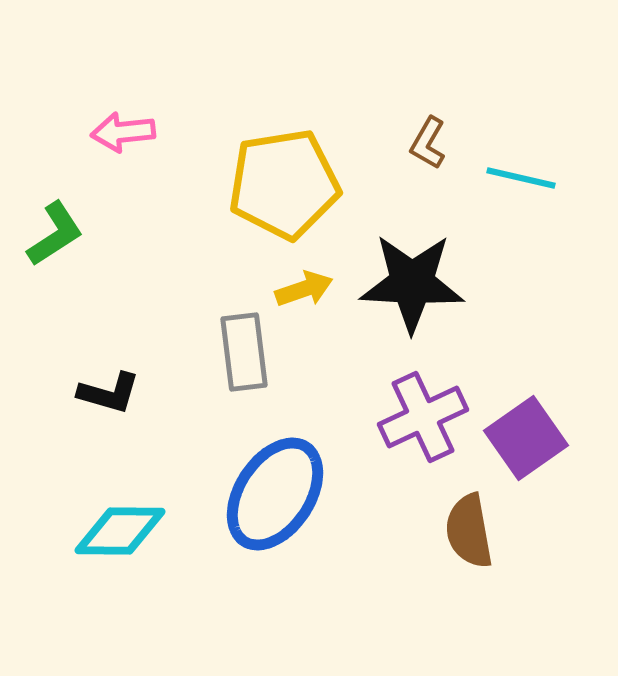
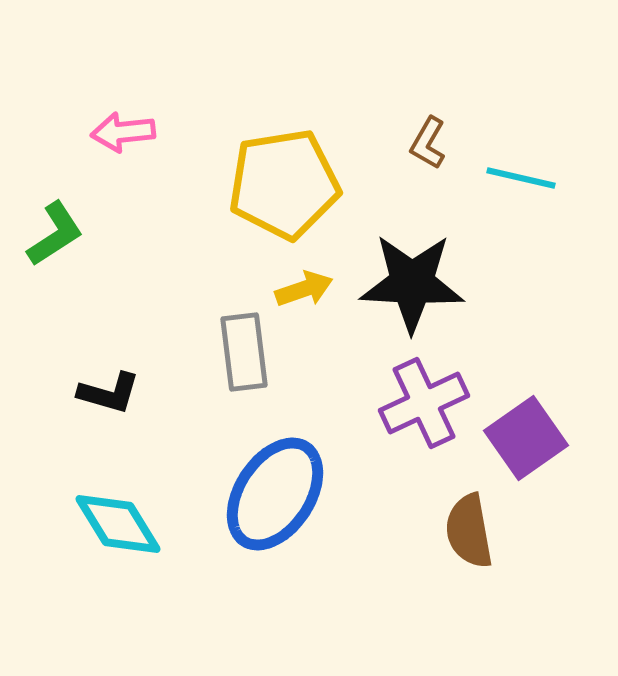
purple cross: moved 1 px right, 14 px up
cyan diamond: moved 2 px left, 7 px up; rotated 58 degrees clockwise
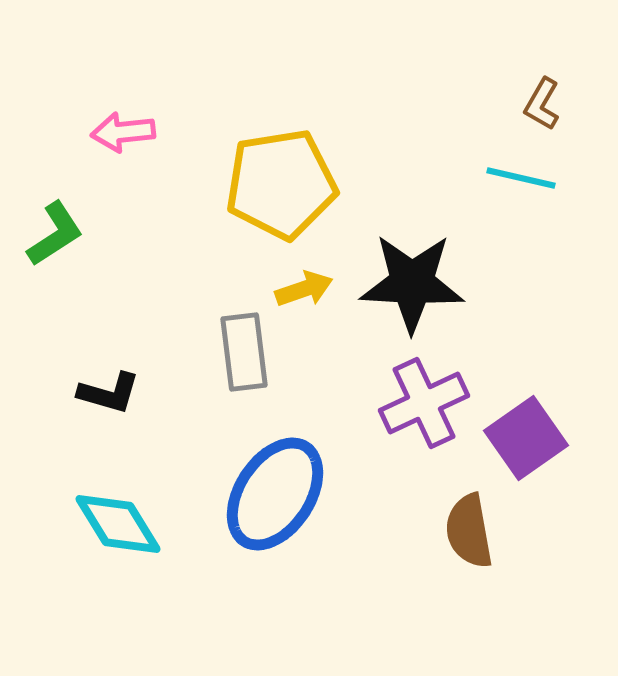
brown L-shape: moved 114 px right, 39 px up
yellow pentagon: moved 3 px left
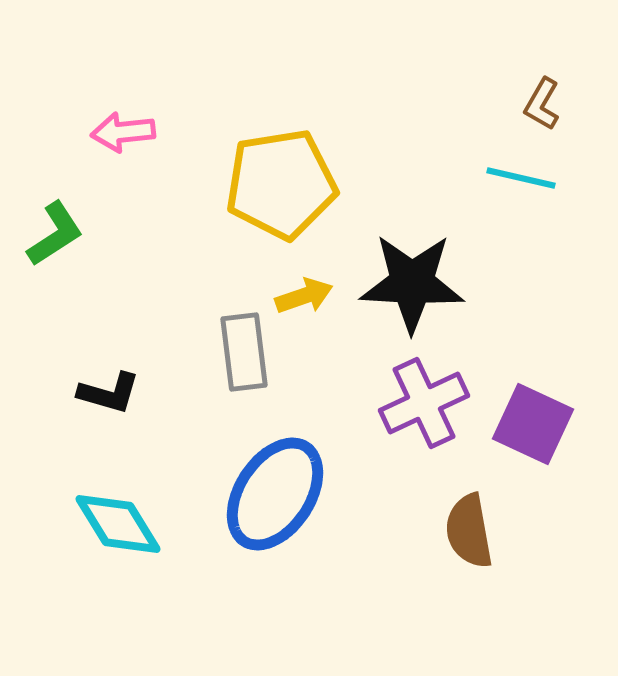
yellow arrow: moved 7 px down
purple square: moved 7 px right, 14 px up; rotated 30 degrees counterclockwise
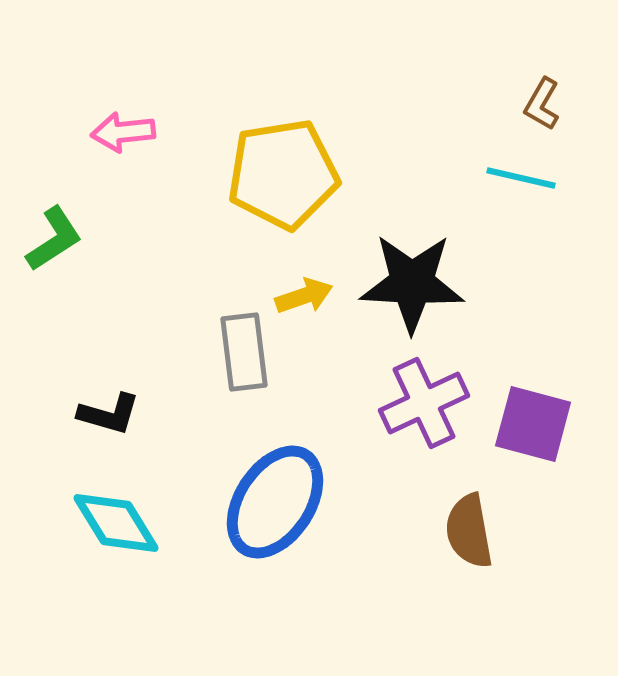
yellow pentagon: moved 2 px right, 10 px up
green L-shape: moved 1 px left, 5 px down
black L-shape: moved 21 px down
purple square: rotated 10 degrees counterclockwise
blue ellipse: moved 8 px down
cyan diamond: moved 2 px left, 1 px up
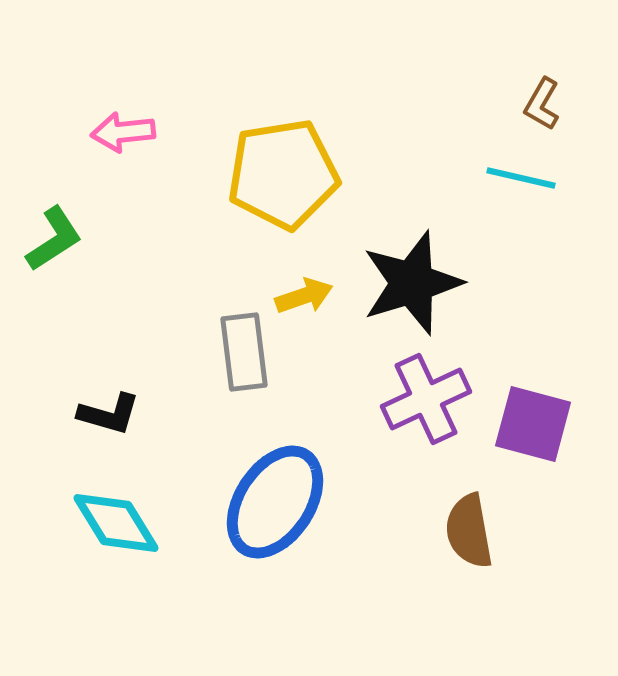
black star: rotated 20 degrees counterclockwise
purple cross: moved 2 px right, 4 px up
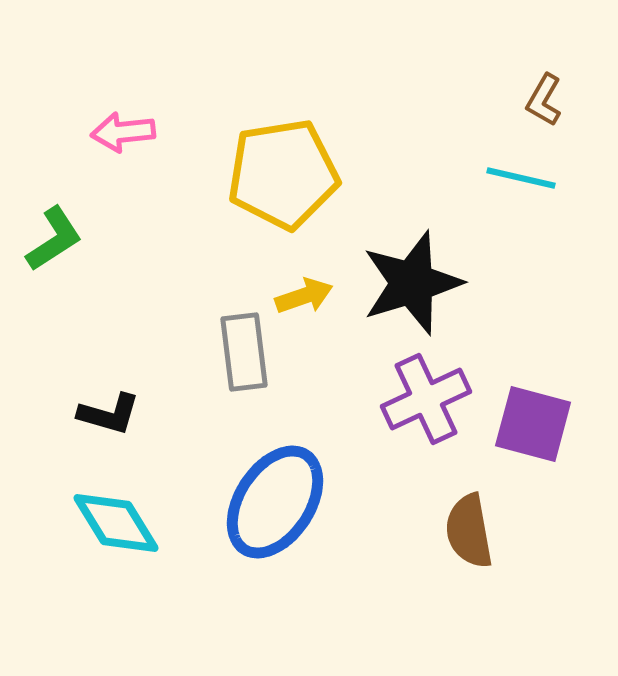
brown L-shape: moved 2 px right, 4 px up
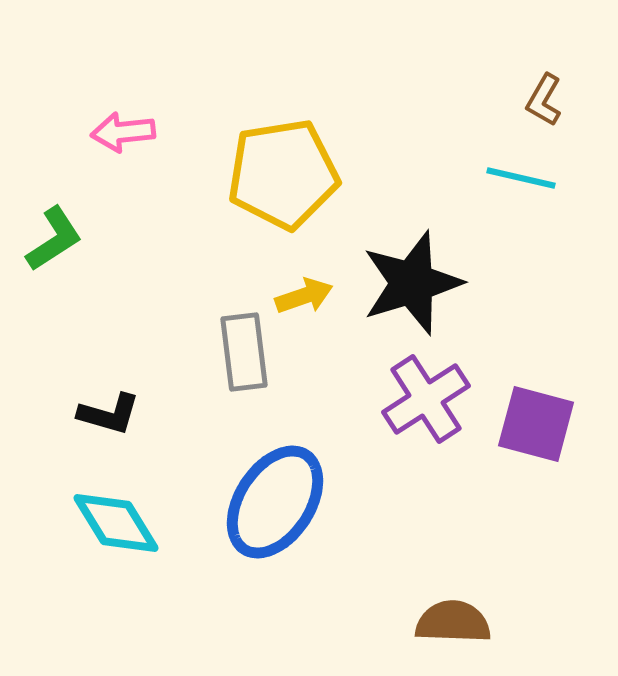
purple cross: rotated 8 degrees counterclockwise
purple square: moved 3 px right
brown semicircle: moved 16 px left, 91 px down; rotated 102 degrees clockwise
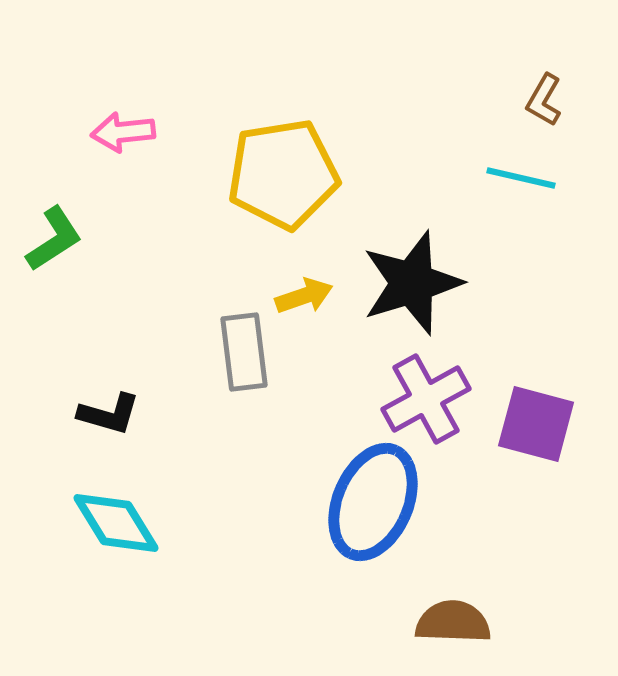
purple cross: rotated 4 degrees clockwise
blue ellipse: moved 98 px right; rotated 10 degrees counterclockwise
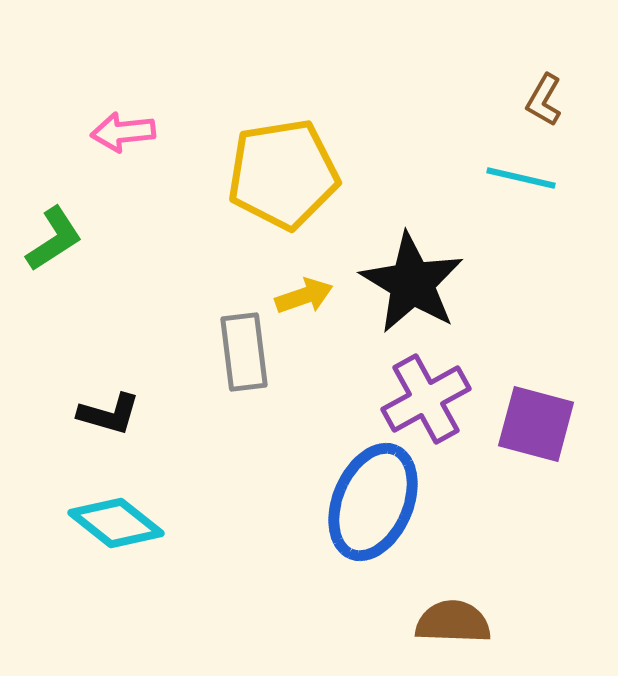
black star: rotated 24 degrees counterclockwise
cyan diamond: rotated 20 degrees counterclockwise
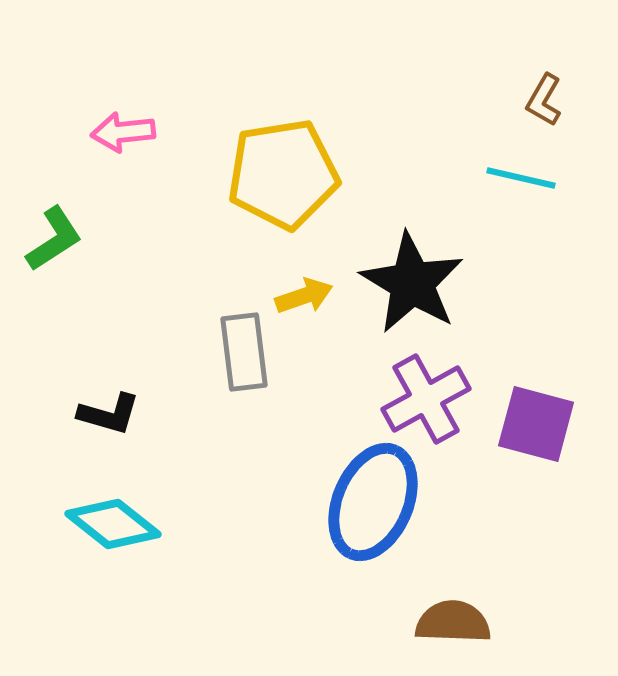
cyan diamond: moved 3 px left, 1 px down
